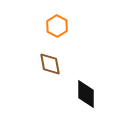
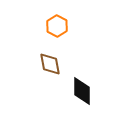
black diamond: moved 4 px left, 3 px up
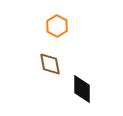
black diamond: moved 2 px up
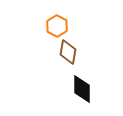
brown diamond: moved 18 px right, 12 px up; rotated 20 degrees clockwise
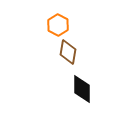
orange hexagon: moved 1 px right, 1 px up
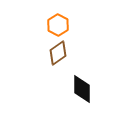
brown diamond: moved 10 px left, 1 px down; rotated 45 degrees clockwise
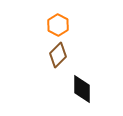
brown diamond: moved 2 px down; rotated 10 degrees counterclockwise
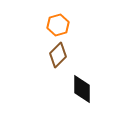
orange hexagon: rotated 15 degrees clockwise
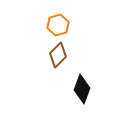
black diamond: rotated 20 degrees clockwise
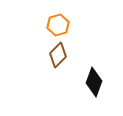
black diamond: moved 12 px right, 7 px up
